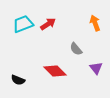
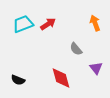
red diamond: moved 6 px right, 7 px down; rotated 30 degrees clockwise
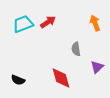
red arrow: moved 2 px up
gray semicircle: rotated 32 degrees clockwise
purple triangle: moved 1 px right, 1 px up; rotated 24 degrees clockwise
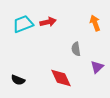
red arrow: rotated 21 degrees clockwise
red diamond: rotated 10 degrees counterclockwise
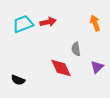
red diamond: moved 10 px up
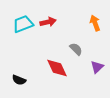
gray semicircle: rotated 144 degrees clockwise
red diamond: moved 4 px left
black semicircle: moved 1 px right
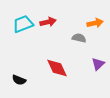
orange arrow: rotated 98 degrees clockwise
gray semicircle: moved 3 px right, 11 px up; rotated 32 degrees counterclockwise
purple triangle: moved 1 px right, 3 px up
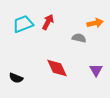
red arrow: rotated 49 degrees counterclockwise
purple triangle: moved 2 px left, 6 px down; rotated 16 degrees counterclockwise
black semicircle: moved 3 px left, 2 px up
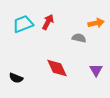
orange arrow: moved 1 px right
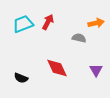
black semicircle: moved 5 px right
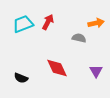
purple triangle: moved 1 px down
